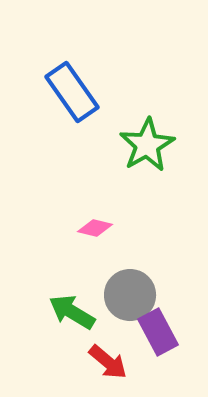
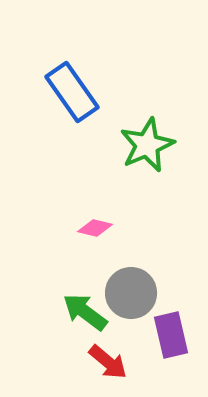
green star: rotated 6 degrees clockwise
gray circle: moved 1 px right, 2 px up
green arrow: moved 13 px right; rotated 6 degrees clockwise
purple rectangle: moved 13 px right, 3 px down; rotated 15 degrees clockwise
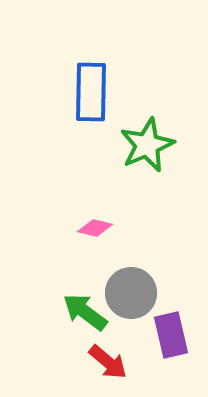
blue rectangle: moved 19 px right; rotated 36 degrees clockwise
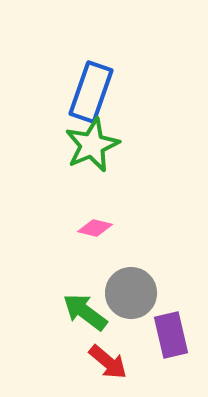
blue rectangle: rotated 18 degrees clockwise
green star: moved 55 px left
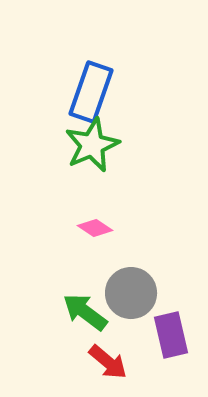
pink diamond: rotated 20 degrees clockwise
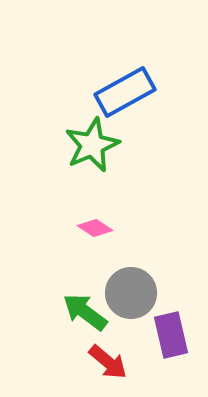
blue rectangle: moved 34 px right; rotated 42 degrees clockwise
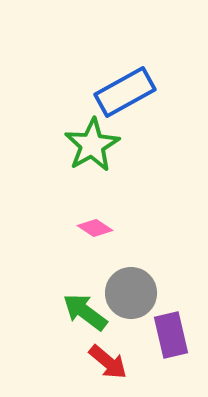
green star: rotated 6 degrees counterclockwise
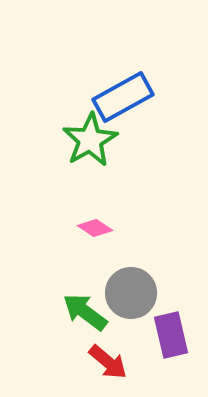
blue rectangle: moved 2 px left, 5 px down
green star: moved 2 px left, 5 px up
